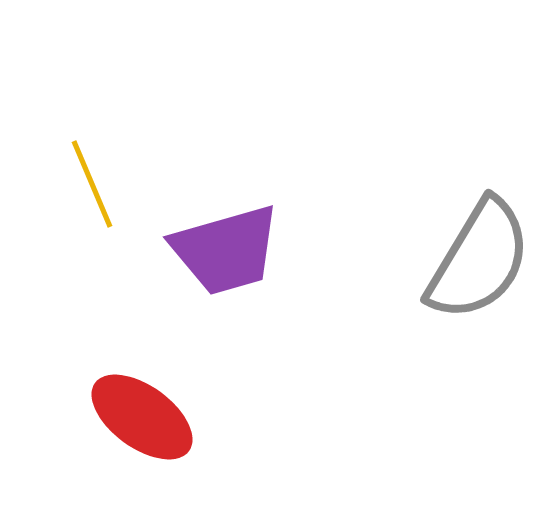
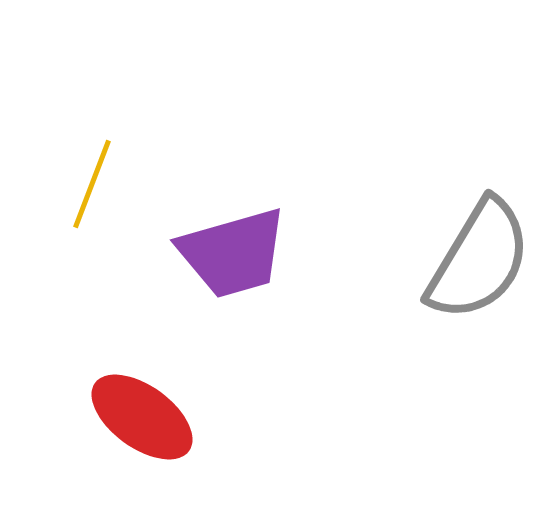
yellow line: rotated 44 degrees clockwise
purple trapezoid: moved 7 px right, 3 px down
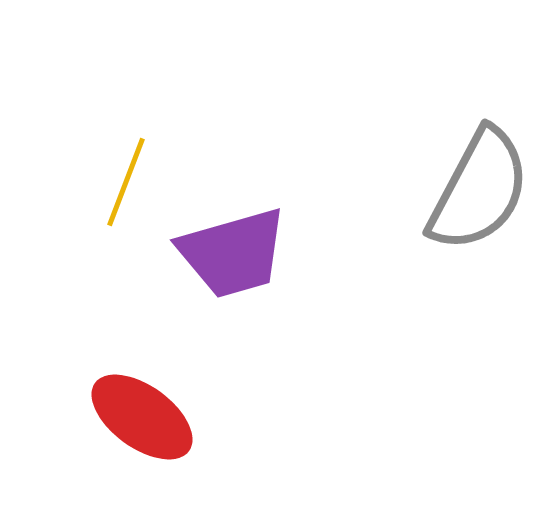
yellow line: moved 34 px right, 2 px up
gray semicircle: moved 70 px up; rotated 3 degrees counterclockwise
